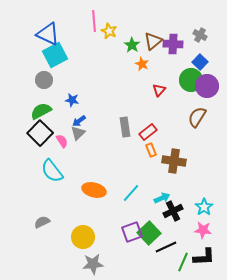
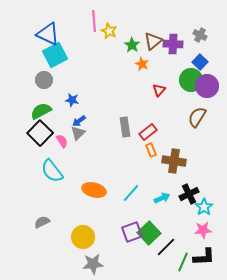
black cross: moved 16 px right, 17 px up
pink star: rotated 12 degrees counterclockwise
black line: rotated 20 degrees counterclockwise
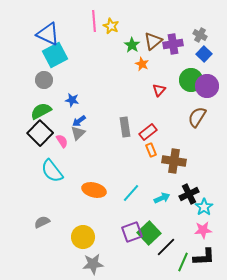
yellow star: moved 2 px right, 5 px up
purple cross: rotated 12 degrees counterclockwise
blue square: moved 4 px right, 8 px up
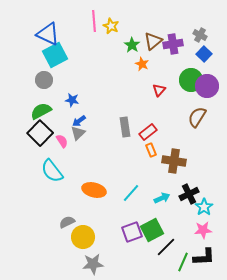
gray semicircle: moved 25 px right
green square: moved 3 px right, 3 px up; rotated 15 degrees clockwise
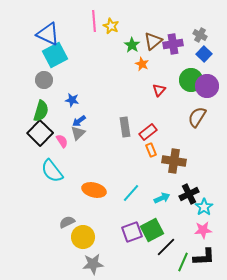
green semicircle: rotated 135 degrees clockwise
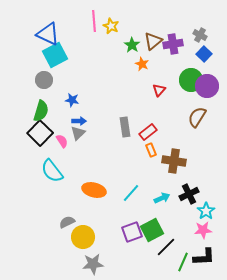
blue arrow: rotated 144 degrees counterclockwise
cyan star: moved 2 px right, 4 px down
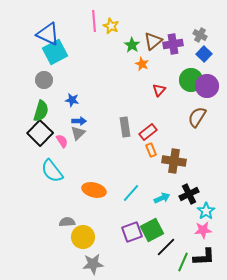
cyan square: moved 3 px up
gray semicircle: rotated 21 degrees clockwise
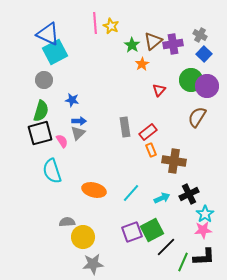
pink line: moved 1 px right, 2 px down
orange star: rotated 16 degrees clockwise
black square: rotated 30 degrees clockwise
cyan semicircle: rotated 20 degrees clockwise
cyan star: moved 1 px left, 3 px down
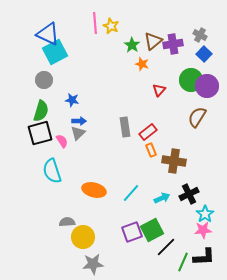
orange star: rotated 24 degrees counterclockwise
